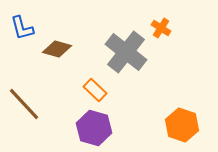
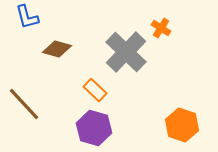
blue L-shape: moved 5 px right, 11 px up
gray cross: rotated 6 degrees clockwise
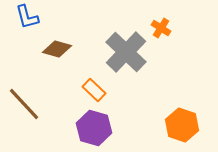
orange rectangle: moved 1 px left
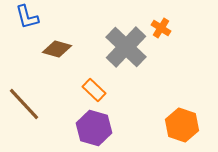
gray cross: moved 5 px up
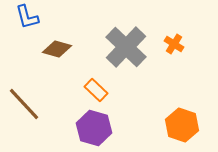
orange cross: moved 13 px right, 16 px down
orange rectangle: moved 2 px right
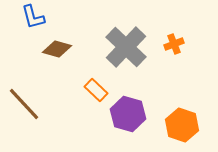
blue L-shape: moved 6 px right
orange cross: rotated 36 degrees clockwise
purple hexagon: moved 34 px right, 14 px up
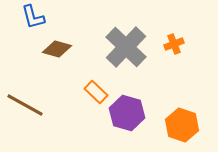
orange rectangle: moved 2 px down
brown line: moved 1 px right, 1 px down; rotated 18 degrees counterclockwise
purple hexagon: moved 1 px left, 1 px up
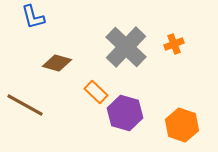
brown diamond: moved 14 px down
purple hexagon: moved 2 px left
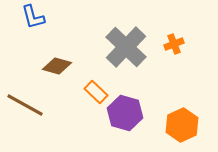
brown diamond: moved 3 px down
orange hexagon: rotated 16 degrees clockwise
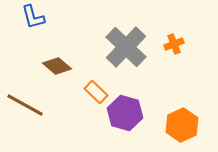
brown diamond: rotated 24 degrees clockwise
